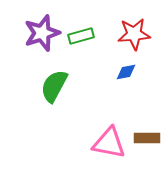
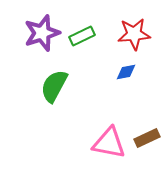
green rectangle: moved 1 px right; rotated 10 degrees counterclockwise
brown rectangle: rotated 25 degrees counterclockwise
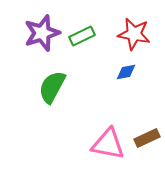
red star: rotated 16 degrees clockwise
green semicircle: moved 2 px left, 1 px down
pink triangle: moved 1 px left, 1 px down
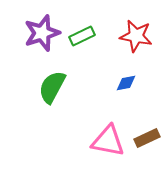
red star: moved 2 px right, 2 px down
blue diamond: moved 11 px down
pink triangle: moved 3 px up
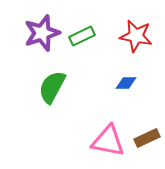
blue diamond: rotated 10 degrees clockwise
